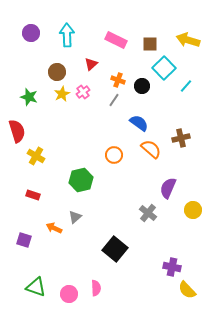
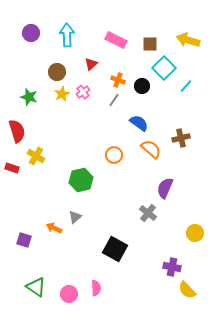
purple semicircle: moved 3 px left
red rectangle: moved 21 px left, 27 px up
yellow circle: moved 2 px right, 23 px down
black square: rotated 10 degrees counterclockwise
green triangle: rotated 15 degrees clockwise
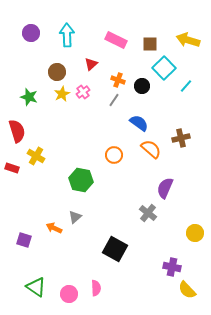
green hexagon: rotated 25 degrees clockwise
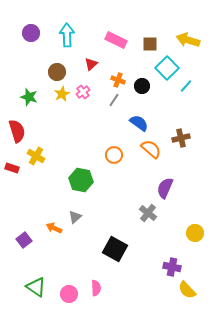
cyan square: moved 3 px right
purple square: rotated 35 degrees clockwise
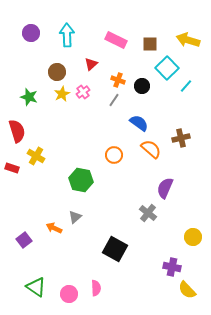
yellow circle: moved 2 px left, 4 px down
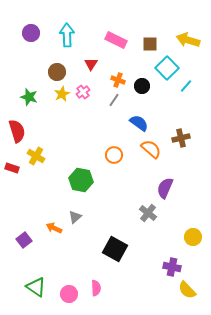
red triangle: rotated 16 degrees counterclockwise
